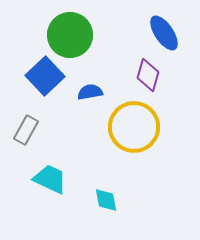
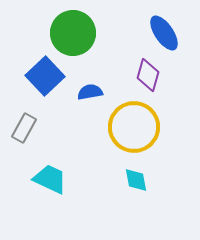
green circle: moved 3 px right, 2 px up
gray rectangle: moved 2 px left, 2 px up
cyan diamond: moved 30 px right, 20 px up
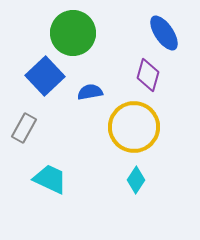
cyan diamond: rotated 44 degrees clockwise
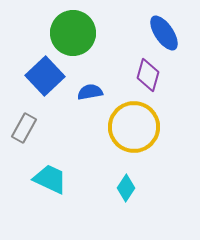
cyan diamond: moved 10 px left, 8 px down
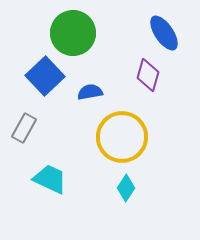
yellow circle: moved 12 px left, 10 px down
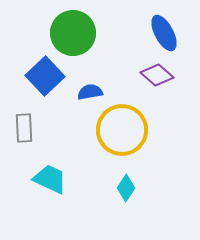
blue ellipse: rotated 6 degrees clockwise
purple diamond: moved 9 px right; rotated 64 degrees counterclockwise
gray rectangle: rotated 32 degrees counterclockwise
yellow circle: moved 7 px up
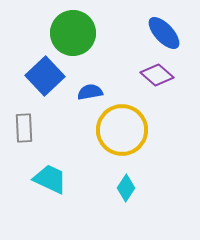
blue ellipse: rotated 15 degrees counterclockwise
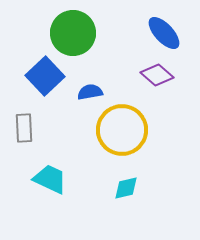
cyan diamond: rotated 44 degrees clockwise
